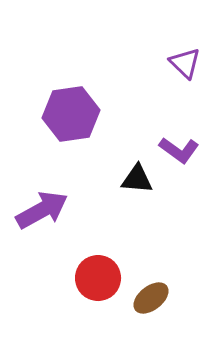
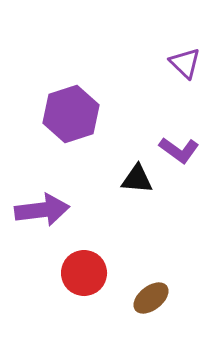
purple hexagon: rotated 10 degrees counterclockwise
purple arrow: rotated 22 degrees clockwise
red circle: moved 14 px left, 5 px up
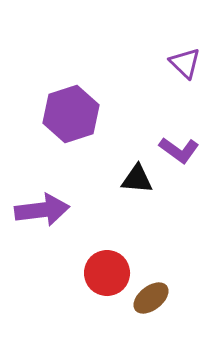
red circle: moved 23 px right
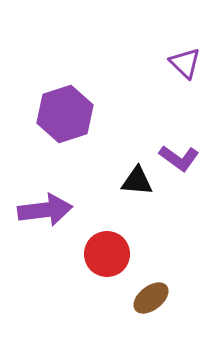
purple hexagon: moved 6 px left
purple L-shape: moved 8 px down
black triangle: moved 2 px down
purple arrow: moved 3 px right
red circle: moved 19 px up
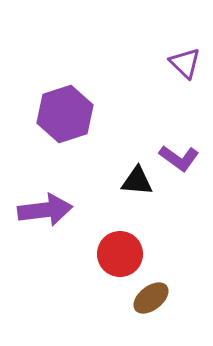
red circle: moved 13 px right
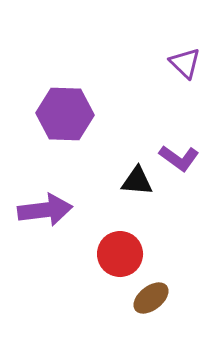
purple hexagon: rotated 20 degrees clockwise
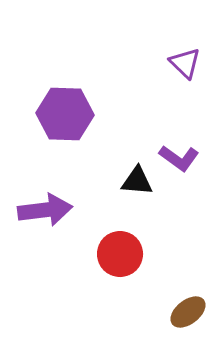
brown ellipse: moved 37 px right, 14 px down
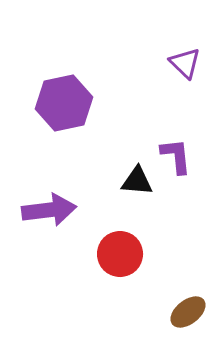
purple hexagon: moved 1 px left, 11 px up; rotated 14 degrees counterclockwise
purple L-shape: moved 3 px left, 2 px up; rotated 132 degrees counterclockwise
purple arrow: moved 4 px right
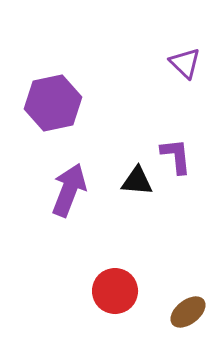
purple hexagon: moved 11 px left
purple arrow: moved 20 px right, 20 px up; rotated 62 degrees counterclockwise
red circle: moved 5 px left, 37 px down
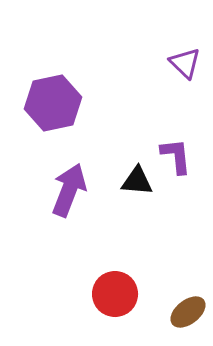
red circle: moved 3 px down
